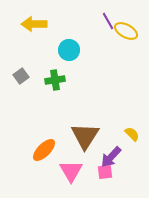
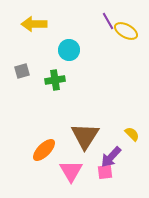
gray square: moved 1 px right, 5 px up; rotated 21 degrees clockwise
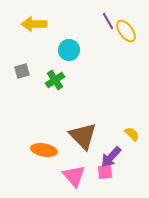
yellow ellipse: rotated 25 degrees clockwise
green cross: rotated 24 degrees counterclockwise
brown triangle: moved 2 px left; rotated 16 degrees counterclockwise
orange ellipse: rotated 55 degrees clockwise
pink triangle: moved 3 px right, 5 px down; rotated 10 degrees counterclockwise
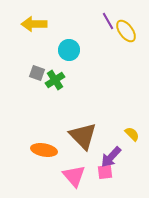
gray square: moved 15 px right, 2 px down; rotated 35 degrees clockwise
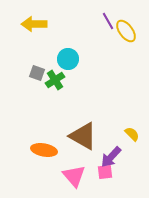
cyan circle: moved 1 px left, 9 px down
brown triangle: rotated 16 degrees counterclockwise
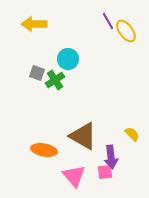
purple arrow: rotated 50 degrees counterclockwise
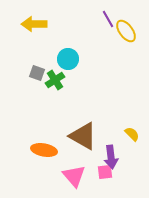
purple line: moved 2 px up
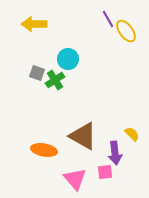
purple arrow: moved 4 px right, 4 px up
pink triangle: moved 1 px right, 3 px down
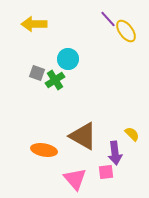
purple line: rotated 12 degrees counterclockwise
pink square: moved 1 px right
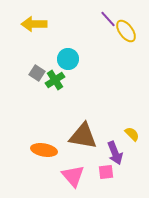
gray square: rotated 14 degrees clockwise
brown triangle: rotated 20 degrees counterclockwise
purple arrow: rotated 15 degrees counterclockwise
pink triangle: moved 2 px left, 3 px up
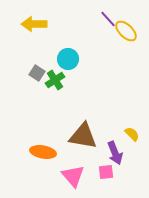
yellow ellipse: rotated 10 degrees counterclockwise
orange ellipse: moved 1 px left, 2 px down
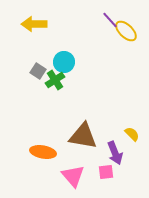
purple line: moved 2 px right, 1 px down
cyan circle: moved 4 px left, 3 px down
gray square: moved 1 px right, 2 px up
